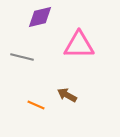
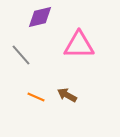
gray line: moved 1 px left, 2 px up; rotated 35 degrees clockwise
orange line: moved 8 px up
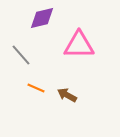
purple diamond: moved 2 px right, 1 px down
orange line: moved 9 px up
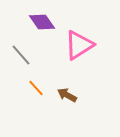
purple diamond: moved 4 px down; rotated 68 degrees clockwise
pink triangle: rotated 32 degrees counterclockwise
orange line: rotated 24 degrees clockwise
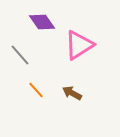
gray line: moved 1 px left
orange line: moved 2 px down
brown arrow: moved 5 px right, 2 px up
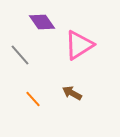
orange line: moved 3 px left, 9 px down
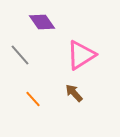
pink triangle: moved 2 px right, 10 px down
brown arrow: moved 2 px right; rotated 18 degrees clockwise
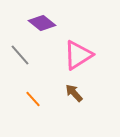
purple diamond: moved 1 px down; rotated 16 degrees counterclockwise
pink triangle: moved 3 px left
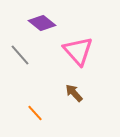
pink triangle: moved 4 px up; rotated 40 degrees counterclockwise
orange line: moved 2 px right, 14 px down
